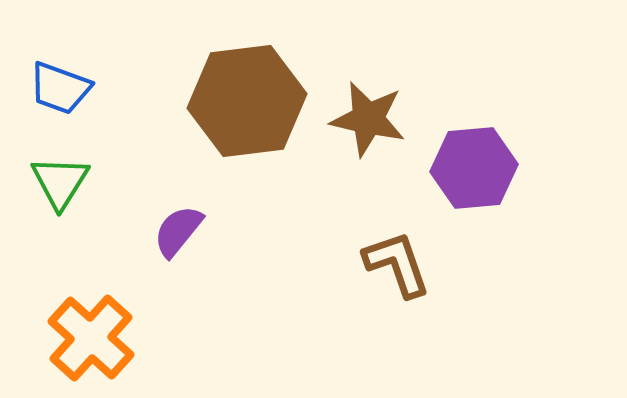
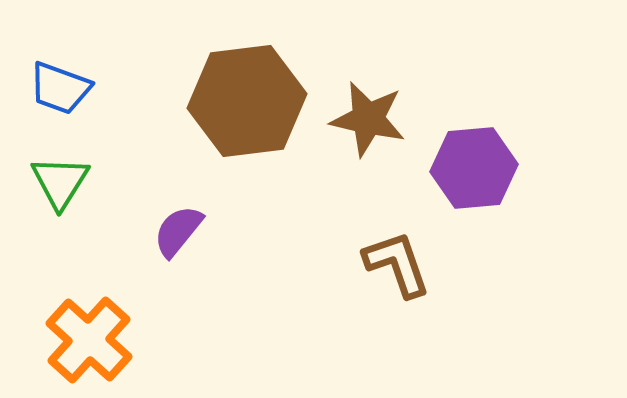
orange cross: moved 2 px left, 2 px down
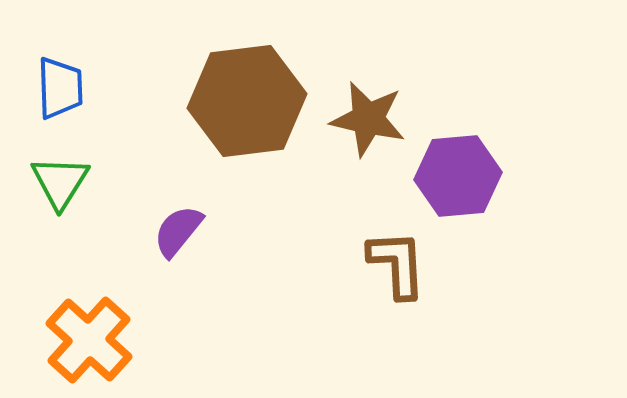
blue trapezoid: rotated 112 degrees counterclockwise
purple hexagon: moved 16 px left, 8 px down
brown L-shape: rotated 16 degrees clockwise
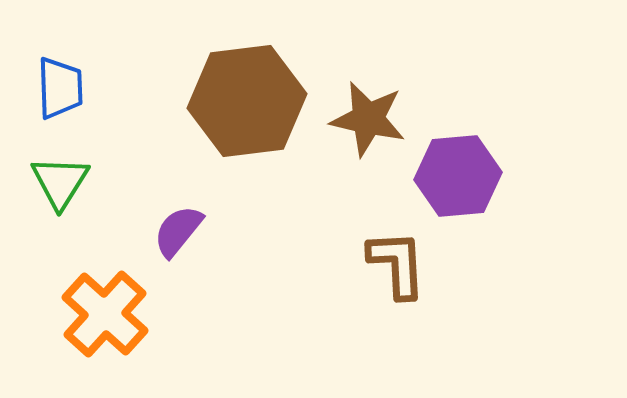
orange cross: moved 16 px right, 26 px up
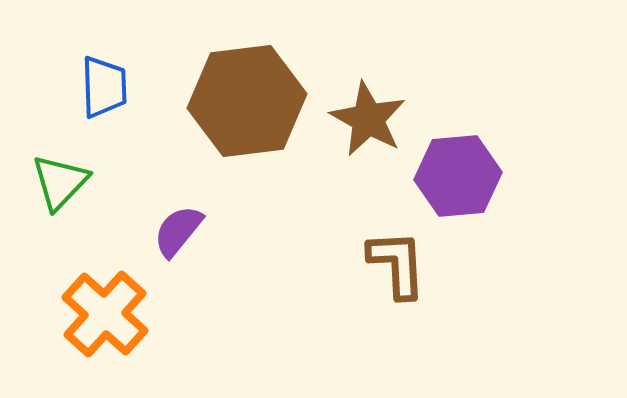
blue trapezoid: moved 44 px right, 1 px up
brown star: rotated 16 degrees clockwise
green triangle: rotated 12 degrees clockwise
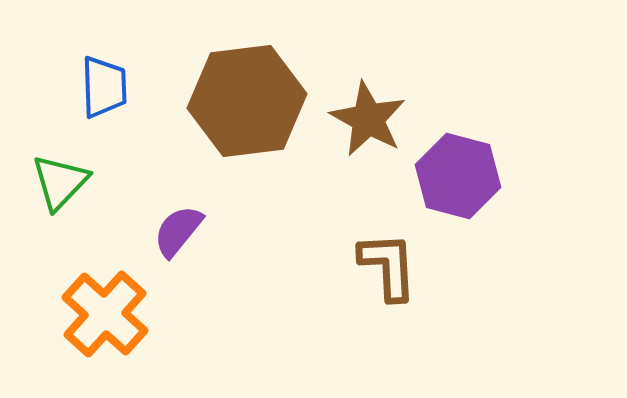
purple hexagon: rotated 20 degrees clockwise
brown L-shape: moved 9 px left, 2 px down
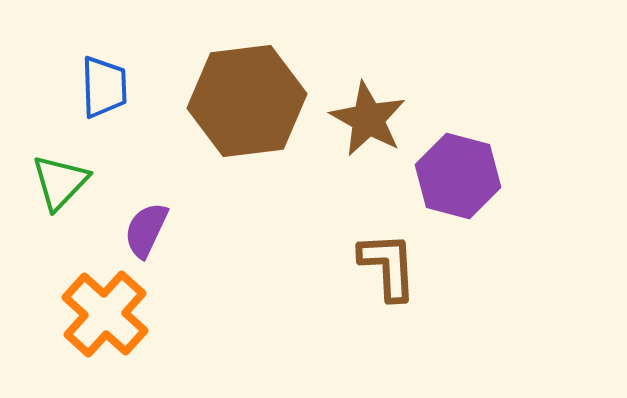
purple semicircle: moved 32 px left, 1 px up; rotated 14 degrees counterclockwise
